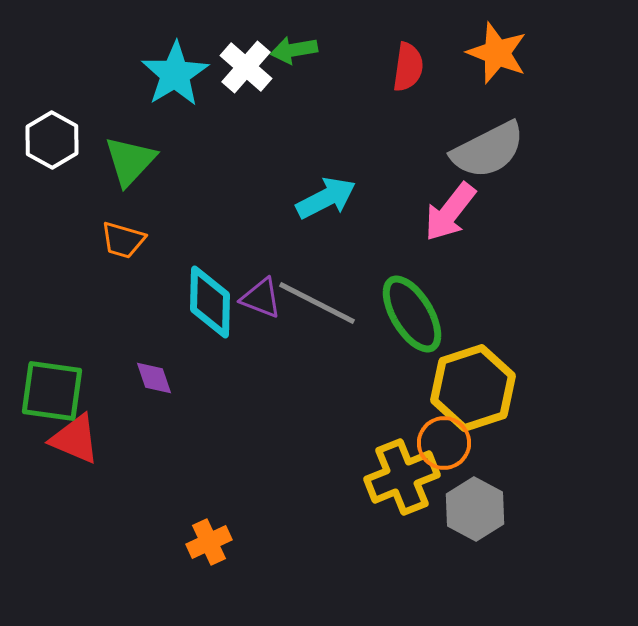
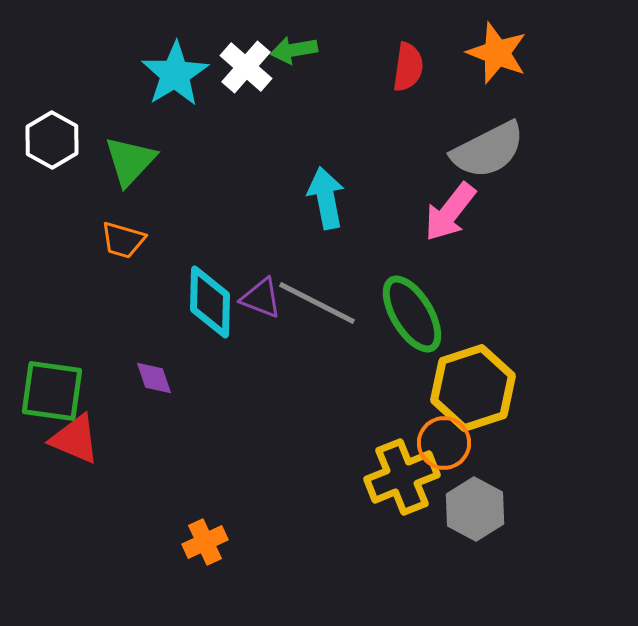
cyan arrow: rotated 74 degrees counterclockwise
orange cross: moved 4 px left
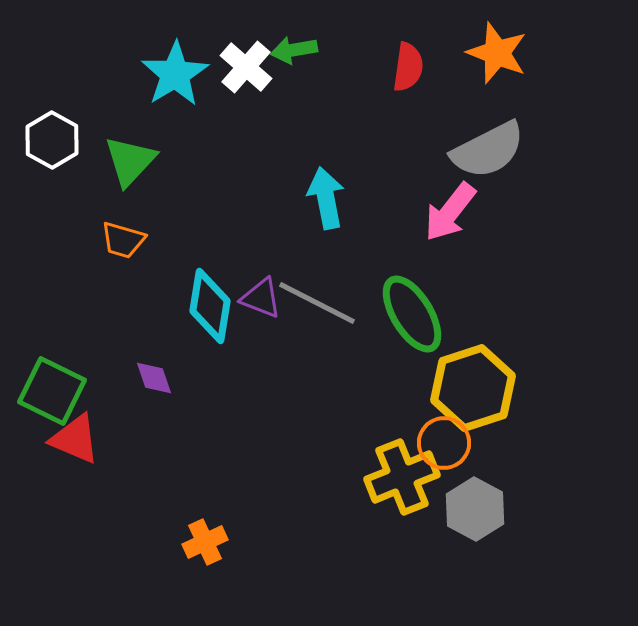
cyan diamond: moved 4 px down; rotated 8 degrees clockwise
green square: rotated 18 degrees clockwise
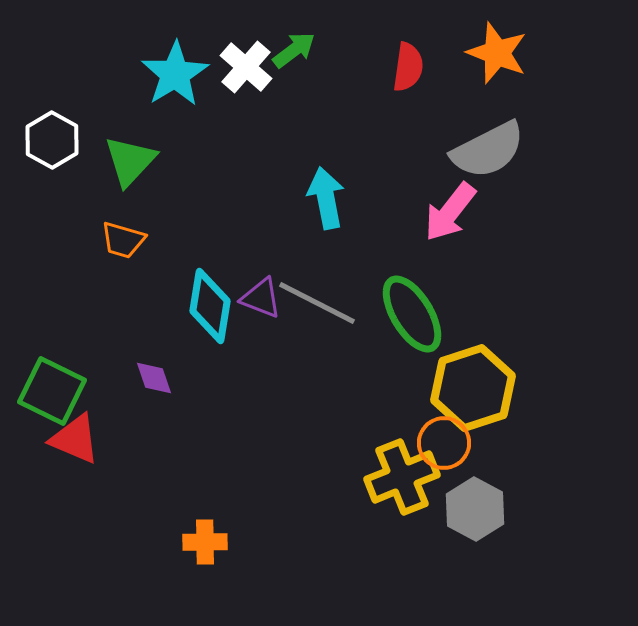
green arrow: rotated 153 degrees clockwise
orange cross: rotated 24 degrees clockwise
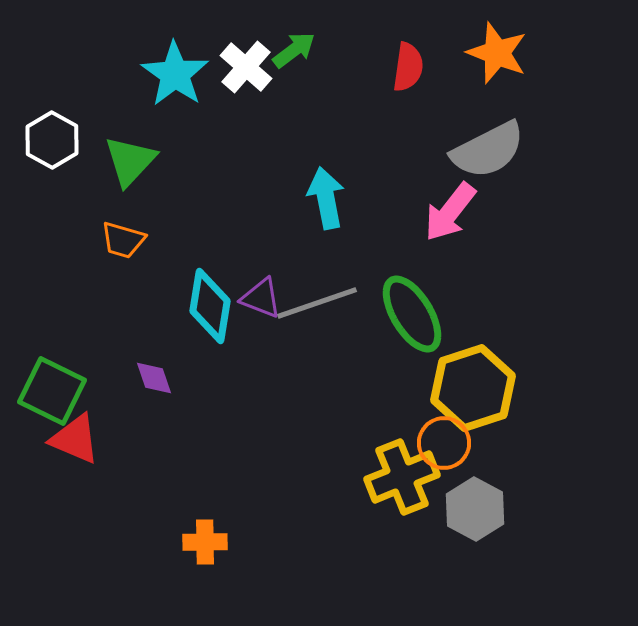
cyan star: rotated 6 degrees counterclockwise
gray line: rotated 46 degrees counterclockwise
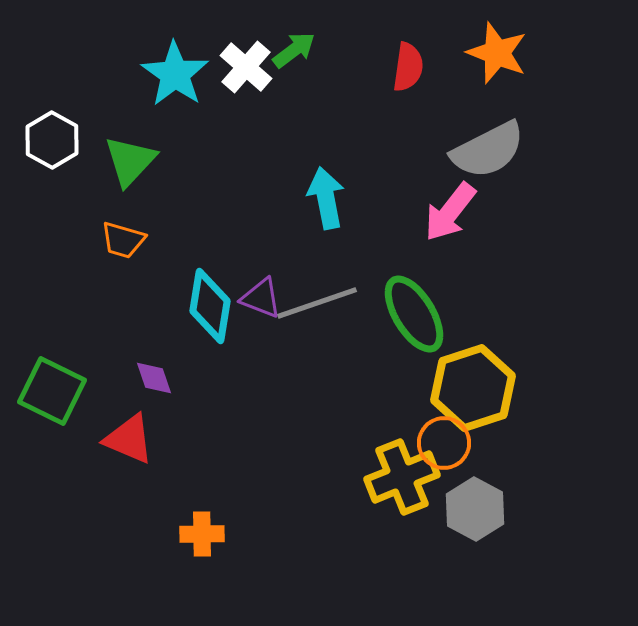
green ellipse: moved 2 px right
red triangle: moved 54 px right
orange cross: moved 3 px left, 8 px up
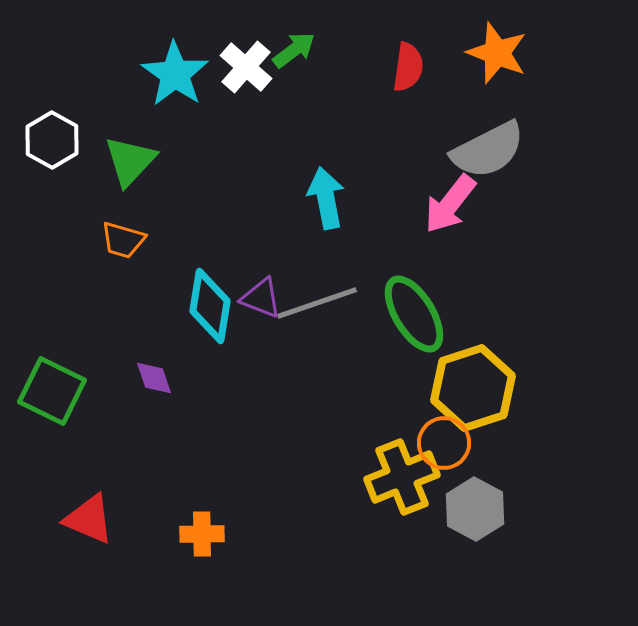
pink arrow: moved 8 px up
red triangle: moved 40 px left, 80 px down
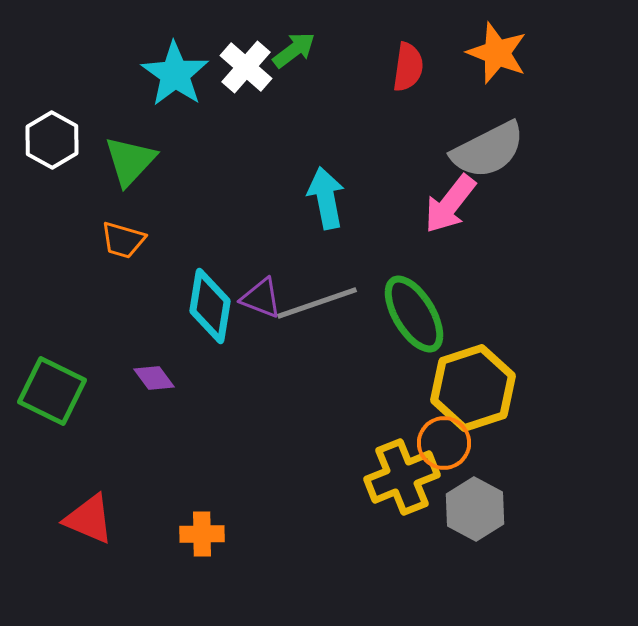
purple diamond: rotated 18 degrees counterclockwise
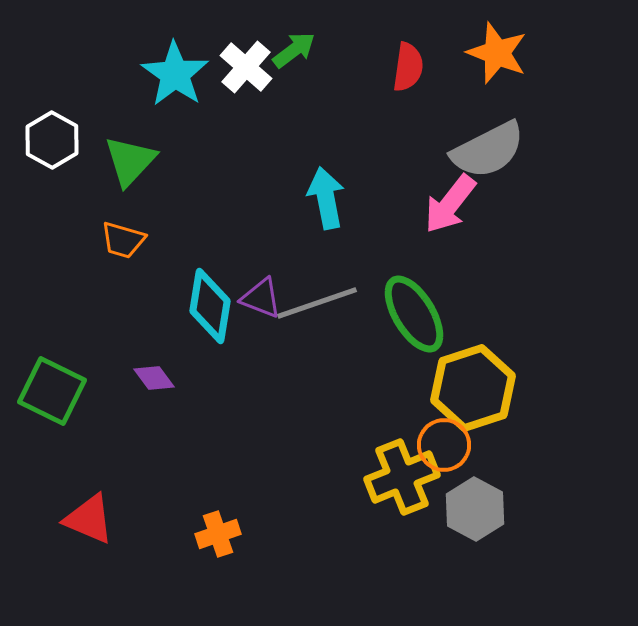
orange circle: moved 2 px down
orange cross: moved 16 px right; rotated 18 degrees counterclockwise
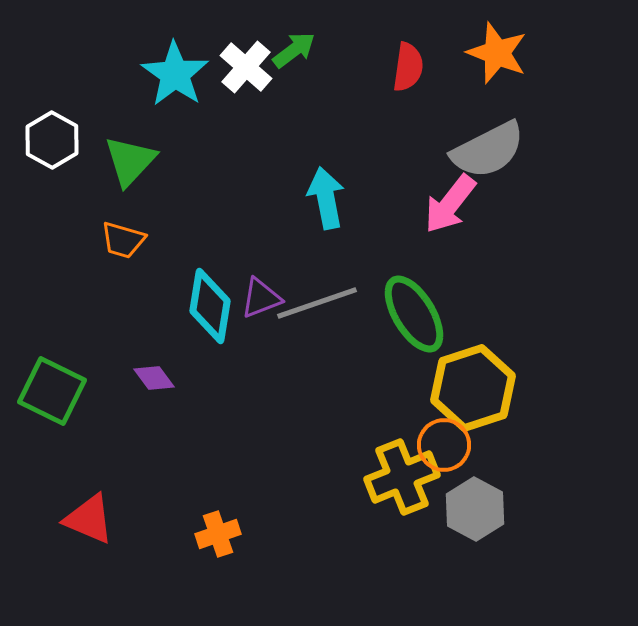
purple triangle: rotated 42 degrees counterclockwise
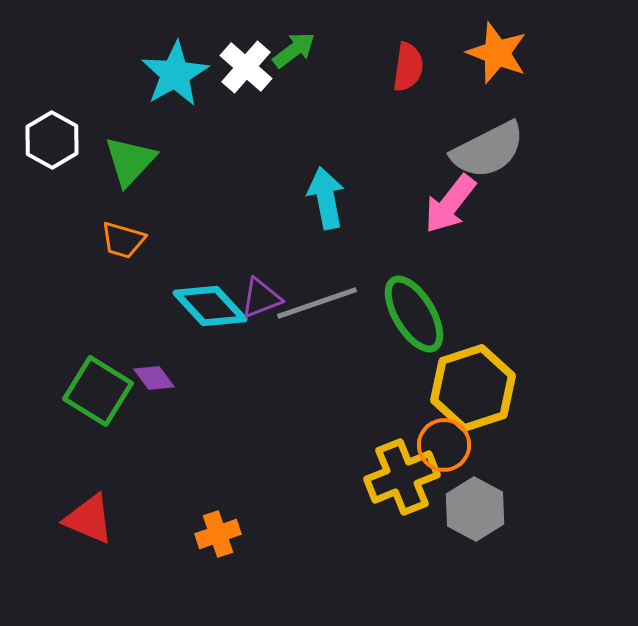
cyan star: rotated 8 degrees clockwise
cyan diamond: rotated 52 degrees counterclockwise
green square: moved 46 px right; rotated 6 degrees clockwise
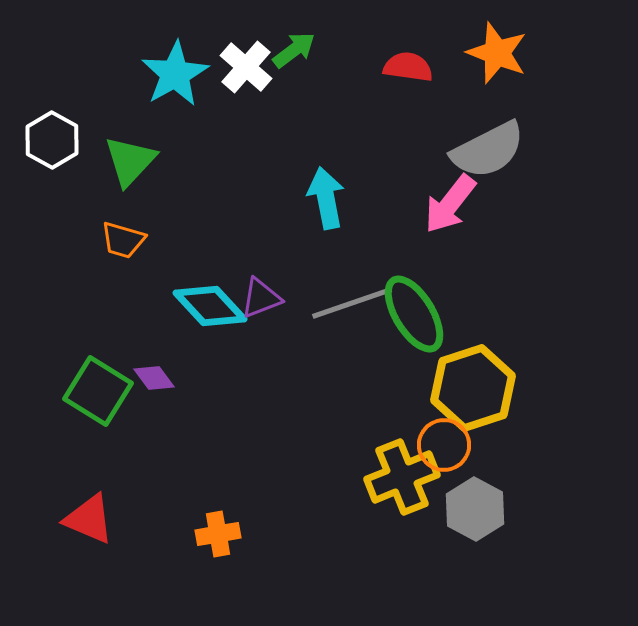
red semicircle: rotated 90 degrees counterclockwise
gray line: moved 35 px right
orange cross: rotated 9 degrees clockwise
